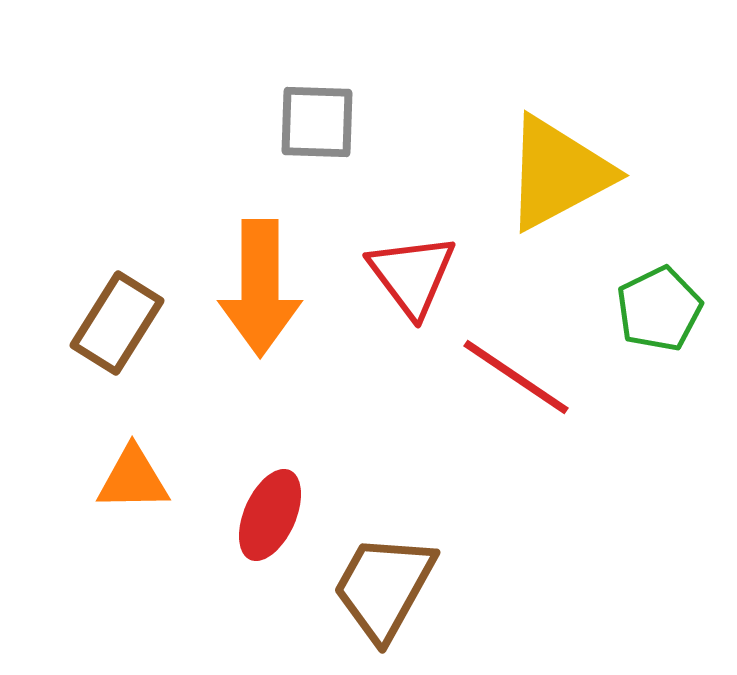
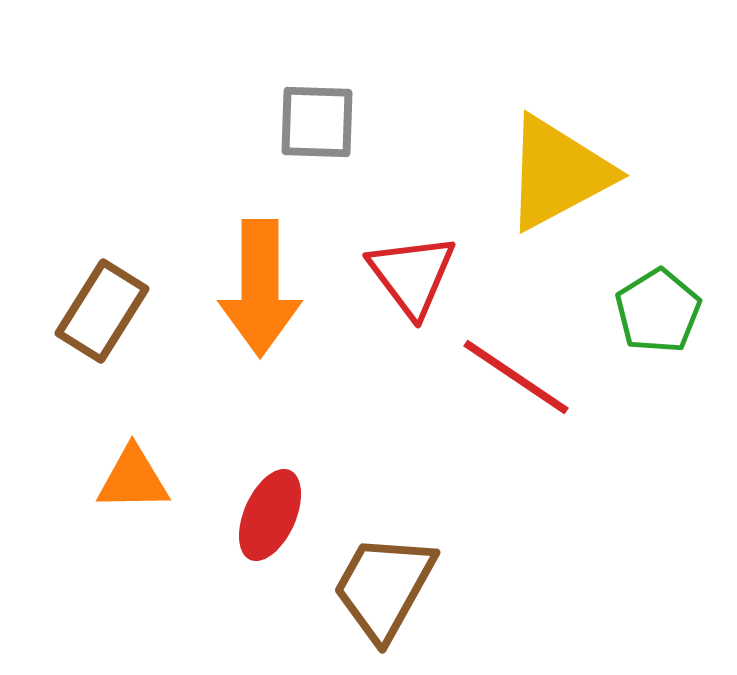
green pentagon: moved 1 px left, 2 px down; rotated 6 degrees counterclockwise
brown rectangle: moved 15 px left, 12 px up
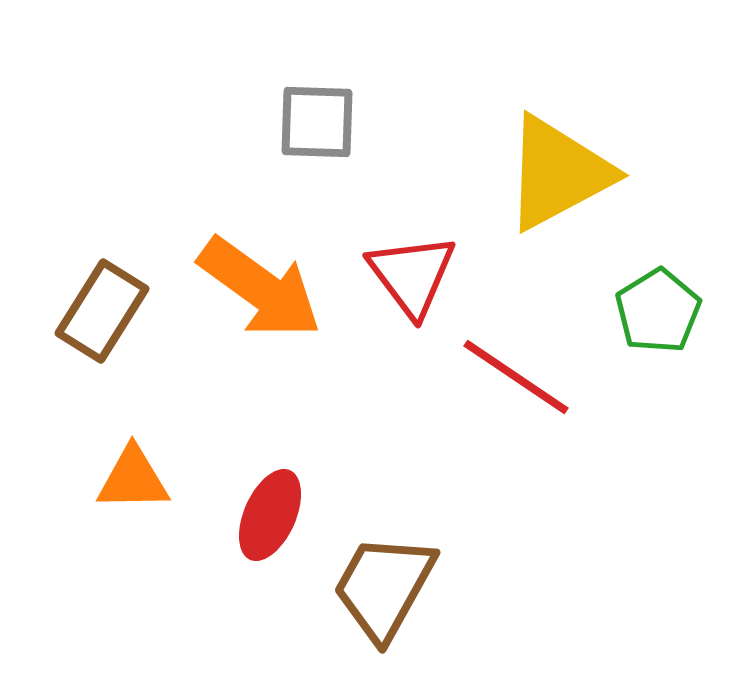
orange arrow: rotated 54 degrees counterclockwise
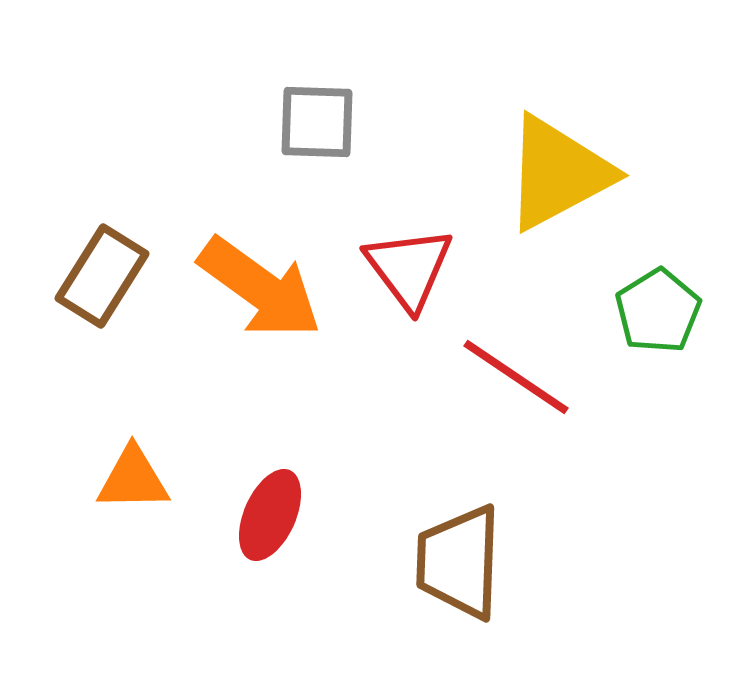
red triangle: moved 3 px left, 7 px up
brown rectangle: moved 35 px up
brown trapezoid: moved 75 px right, 25 px up; rotated 27 degrees counterclockwise
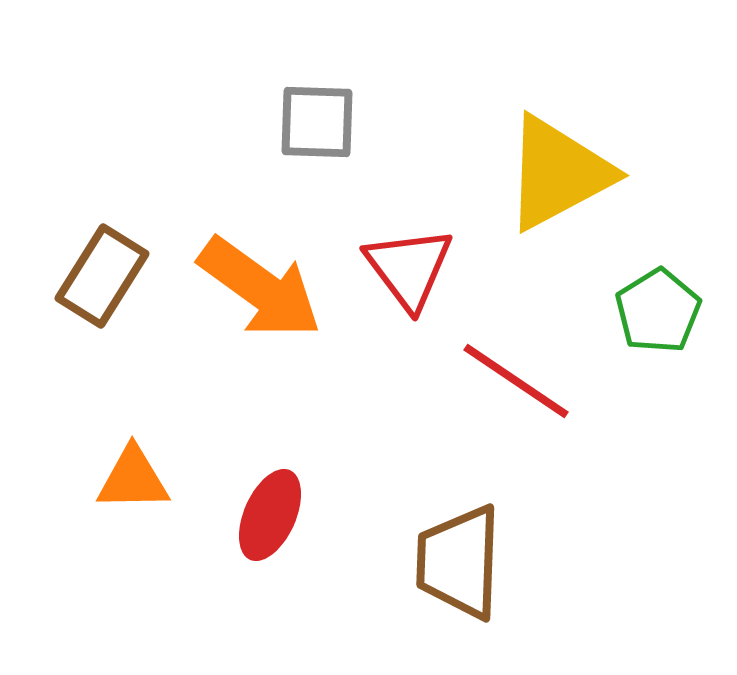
red line: moved 4 px down
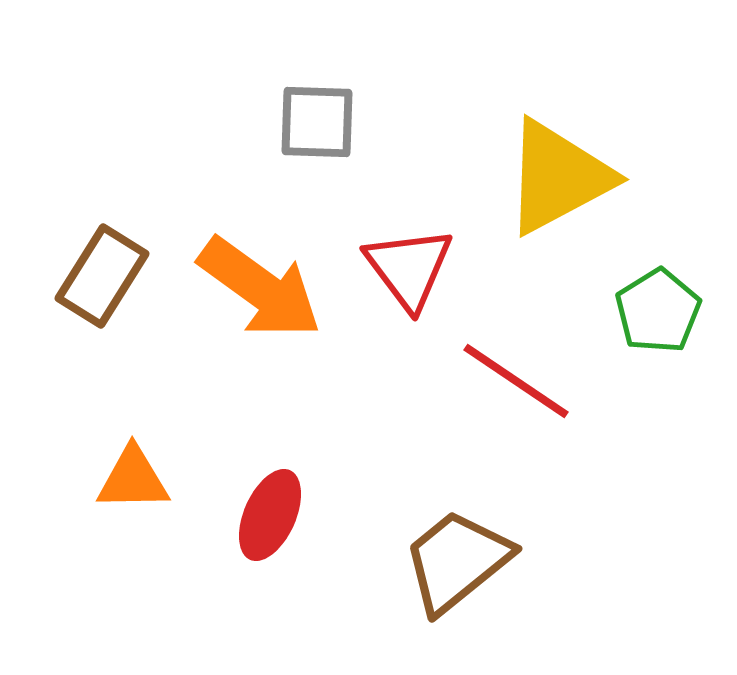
yellow triangle: moved 4 px down
brown trapezoid: moved 2 px left, 1 px up; rotated 49 degrees clockwise
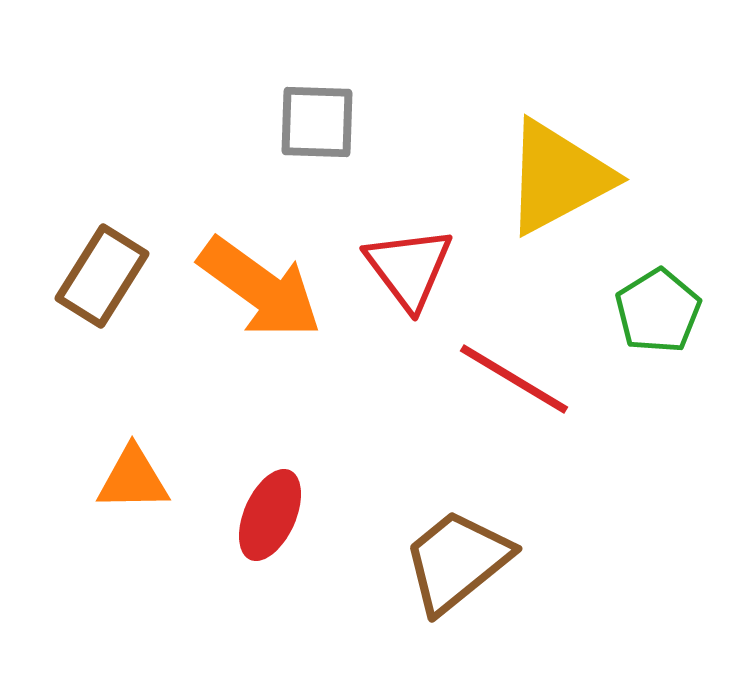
red line: moved 2 px left, 2 px up; rotated 3 degrees counterclockwise
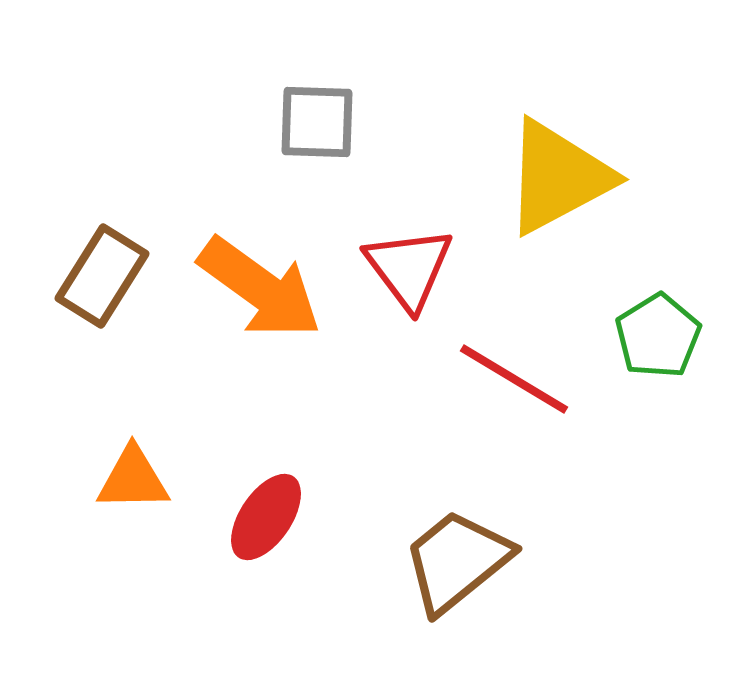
green pentagon: moved 25 px down
red ellipse: moved 4 px left, 2 px down; rotated 10 degrees clockwise
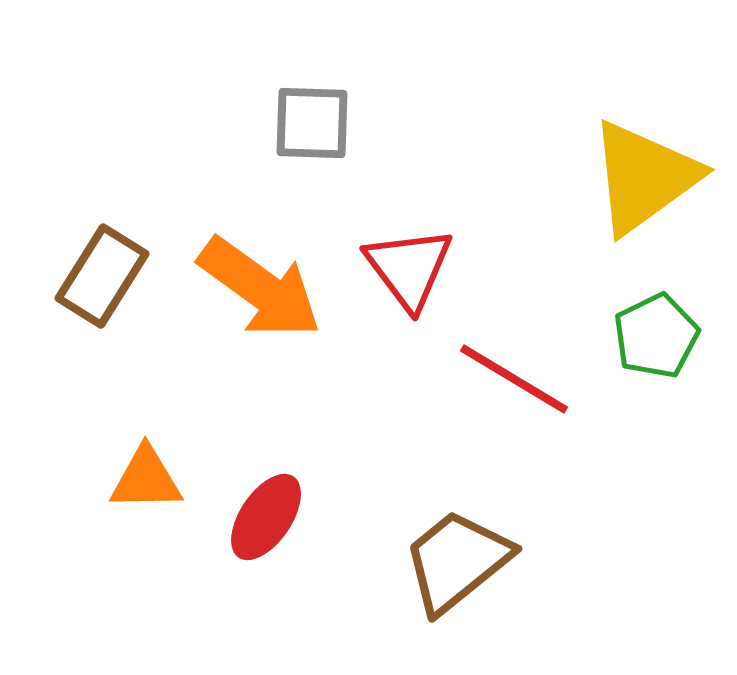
gray square: moved 5 px left, 1 px down
yellow triangle: moved 86 px right; rotated 8 degrees counterclockwise
green pentagon: moved 2 px left; rotated 6 degrees clockwise
orange triangle: moved 13 px right
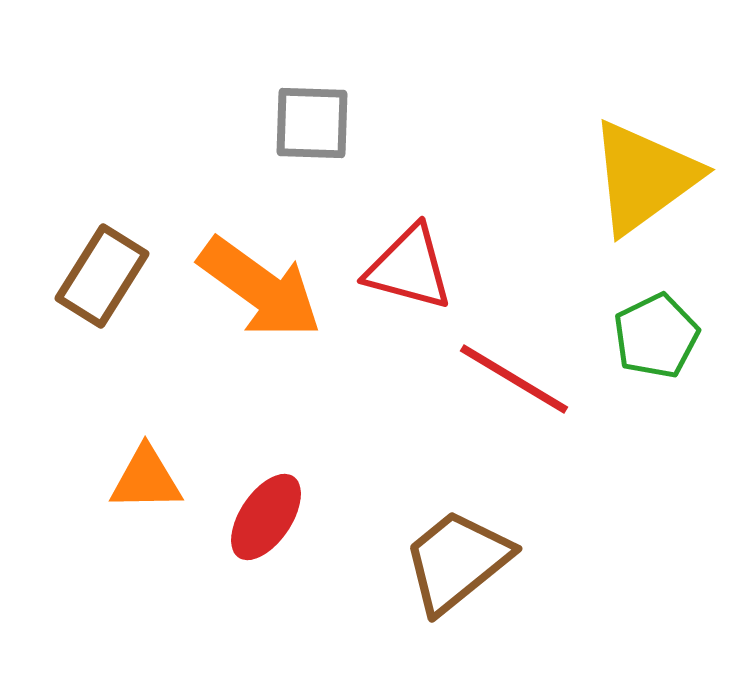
red triangle: rotated 38 degrees counterclockwise
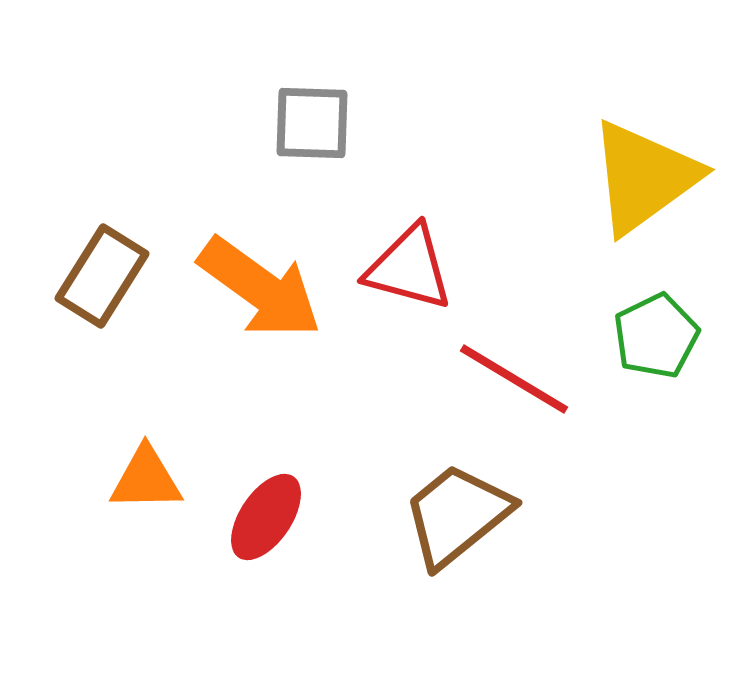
brown trapezoid: moved 46 px up
